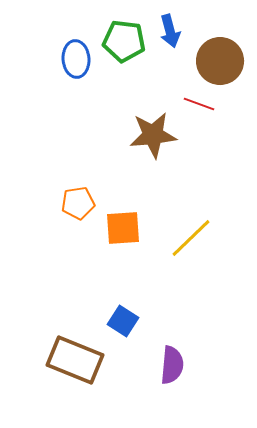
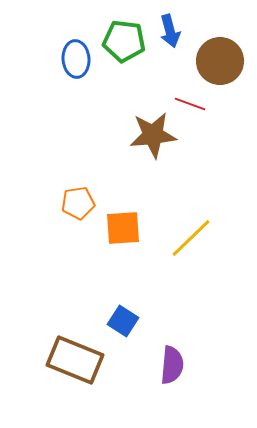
red line: moved 9 px left
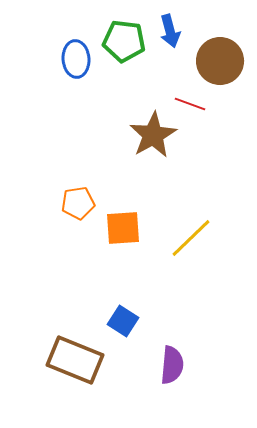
brown star: rotated 24 degrees counterclockwise
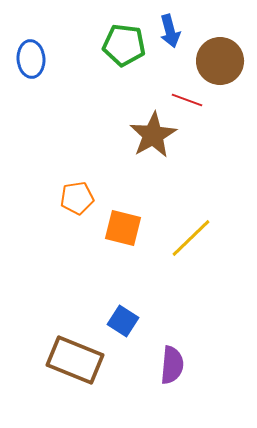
green pentagon: moved 4 px down
blue ellipse: moved 45 px left
red line: moved 3 px left, 4 px up
orange pentagon: moved 1 px left, 5 px up
orange square: rotated 18 degrees clockwise
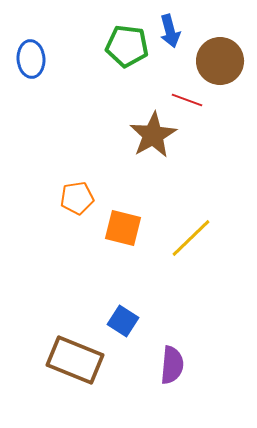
green pentagon: moved 3 px right, 1 px down
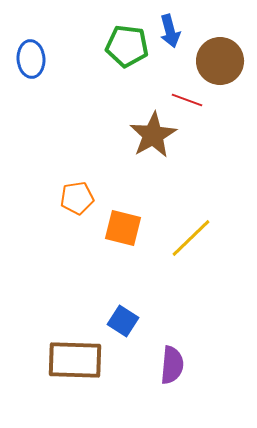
brown rectangle: rotated 20 degrees counterclockwise
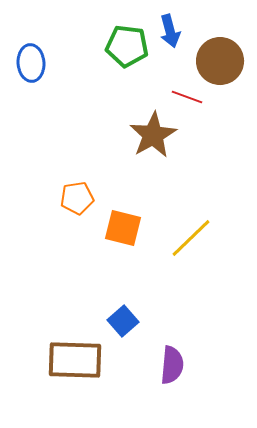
blue ellipse: moved 4 px down
red line: moved 3 px up
blue square: rotated 16 degrees clockwise
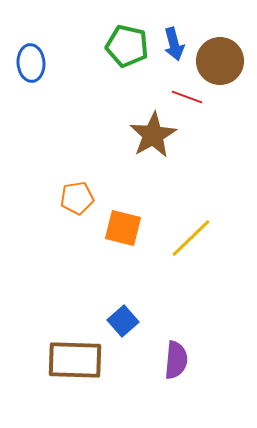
blue arrow: moved 4 px right, 13 px down
green pentagon: rotated 6 degrees clockwise
purple semicircle: moved 4 px right, 5 px up
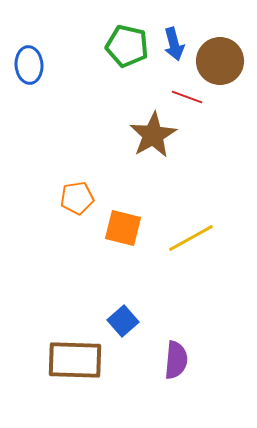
blue ellipse: moved 2 px left, 2 px down
yellow line: rotated 15 degrees clockwise
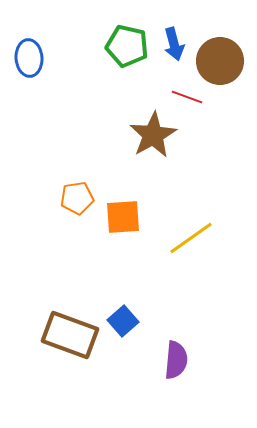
blue ellipse: moved 7 px up
orange square: moved 11 px up; rotated 18 degrees counterclockwise
yellow line: rotated 6 degrees counterclockwise
brown rectangle: moved 5 px left, 25 px up; rotated 18 degrees clockwise
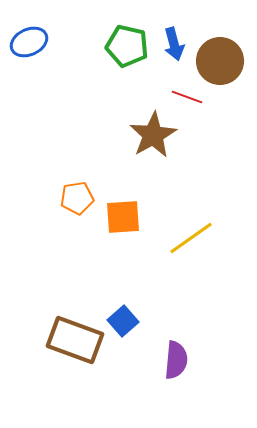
blue ellipse: moved 16 px up; rotated 69 degrees clockwise
brown rectangle: moved 5 px right, 5 px down
